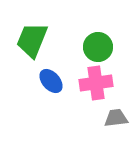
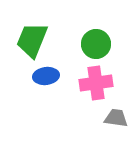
green circle: moved 2 px left, 3 px up
blue ellipse: moved 5 px left, 5 px up; rotated 55 degrees counterclockwise
gray trapezoid: rotated 15 degrees clockwise
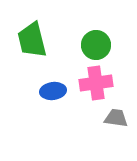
green trapezoid: rotated 36 degrees counterclockwise
green circle: moved 1 px down
blue ellipse: moved 7 px right, 15 px down
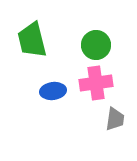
gray trapezoid: moved 1 px left, 1 px down; rotated 90 degrees clockwise
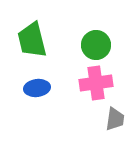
blue ellipse: moved 16 px left, 3 px up
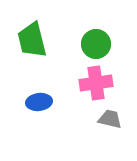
green circle: moved 1 px up
blue ellipse: moved 2 px right, 14 px down
gray trapezoid: moved 5 px left; rotated 85 degrees counterclockwise
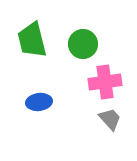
green circle: moved 13 px left
pink cross: moved 9 px right, 1 px up
gray trapezoid: rotated 35 degrees clockwise
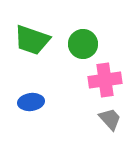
green trapezoid: rotated 57 degrees counterclockwise
pink cross: moved 2 px up
blue ellipse: moved 8 px left
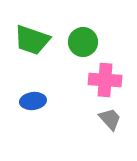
green circle: moved 2 px up
pink cross: rotated 12 degrees clockwise
blue ellipse: moved 2 px right, 1 px up
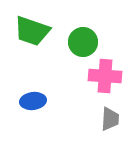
green trapezoid: moved 9 px up
pink cross: moved 4 px up
gray trapezoid: rotated 45 degrees clockwise
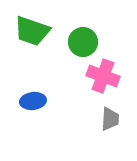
pink cross: moved 2 px left; rotated 16 degrees clockwise
